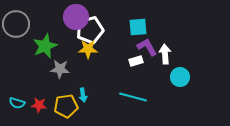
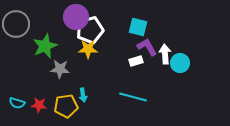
cyan square: rotated 18 degrees clockwise
cyan circle: moved 14 px up
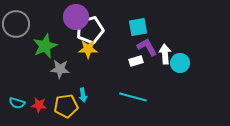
cyan square: rotated 24 degrees counterclockwise
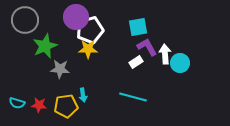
gray circle: moved 9 px right, 4 px up
white rectangle: moved 1 px down; rotated 16 degrees counterclockwise
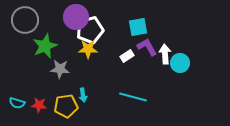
white rectangle: moved 9 px left, 6 px up
